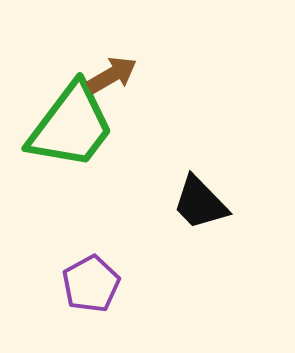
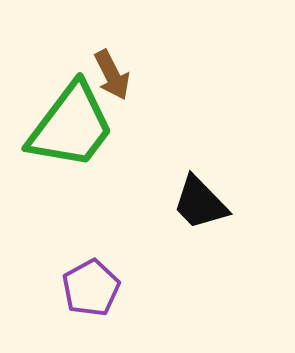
brown arrow: rotated 93 degrees clockwise
purple pentagon: moved 4 px down
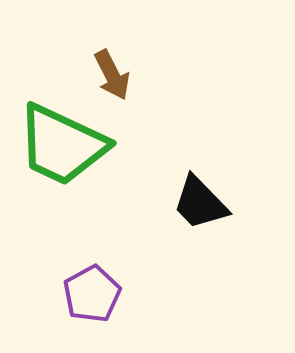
green trapezoid: moved 9 px left, 19 px down; rotated 78 degrees clockwise
purple pentagon: moved 1 px right, 6 px down
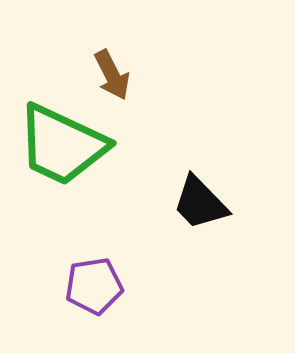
purple pentagon: moved 2 px right, 8 px up; rotated 20 degrees clockwise
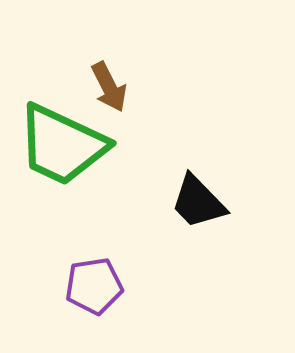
brown arrow: moved 3 px left, 12 px down
black trapezoid: moved 2 px left, 1 px up
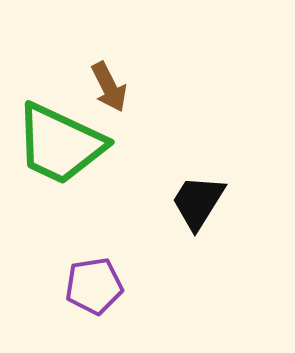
green trapezoid: moved 2 px left, 1 px up
black trapezoid: rotated 76 degrees clockwise
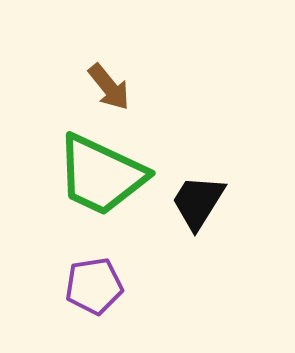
brown arrow: rotated 12 degrees counterclockwise
green trapezoid: moved 41 px right, 31 px down
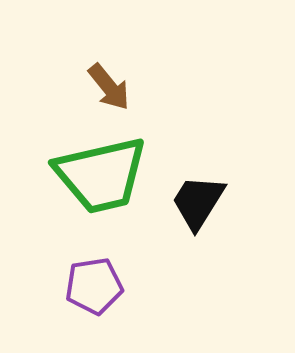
green trapezoid: rotated 38 degrees counterclockwise
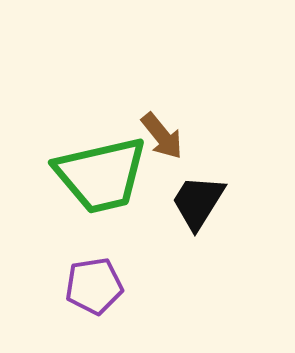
brown arrow: moved 53 px right, 49 px down
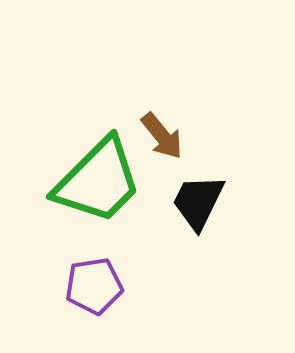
green trapezoid: moved 3 px left, 6 px down; rotated 32 degrees counterclockwise
black trapezoid: rotated 6 degrees counterclockwise
